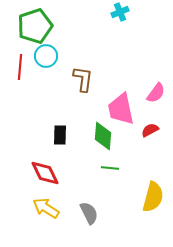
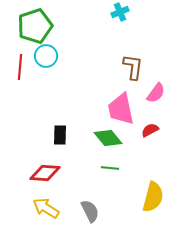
brown L-shape: moved 50 px right, 12 px up
green diamond: moved 5 px right, 2 px down; rotated 44 degrees counterclockwise
red diamond: rotated 60 degrees counterclockwise
gray semicircle: moved 1 px right, 2 px up
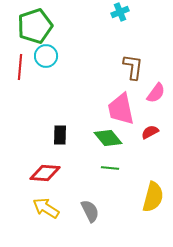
red semicircle: moved 2 px down
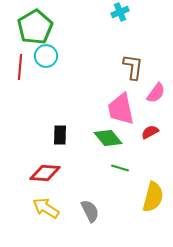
green pentagon: moved 1 px down; rotated 12 degrees counterclockwise
green line: moved 10 px right; rotated 12 degrees clockwise
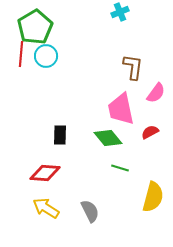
red line: moved 1 px right, 13 px up
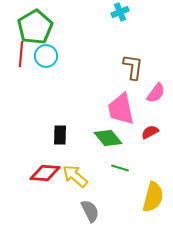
yellow arrow: moved 29 px right, 32 px up; rotated 8 degrees clockwise
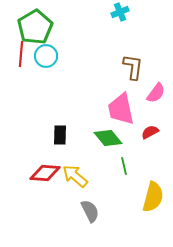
green line: moved 4 px right, 2 px up; rotated 60 degrees clockwise
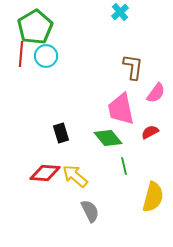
cyan cross: rotated 18 degrees counterclockwise
black rectangle: moved 1 px right, 2 px up; rotated 18 degrees counterclockwise
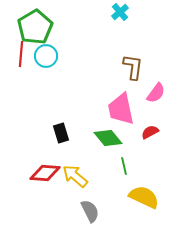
yellow semicircle: moved 9 px left; rotated 80 degrees counterclockwise
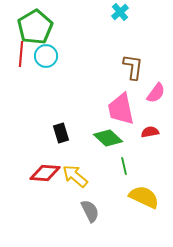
red semicircle: rotated 18 degrees clockwise
green diamond: rotated 8 degrees counterclockwise
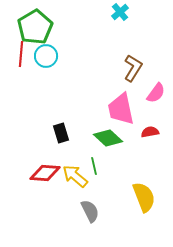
brown L-shape: moved 1 px down; rotated 24 degrees clockwise
green line: moved 30 px left
yellow semicircle: rotated 44 degrees clockwise
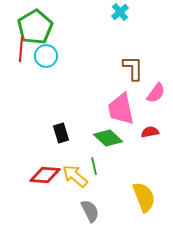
red line: moved 5 px up
brown L-shape: rotated 32 degrees counterclockwise
red diamond: moved 2 px down
